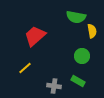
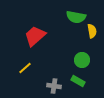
green circle: moved 4 px down
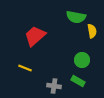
yellow line: rotated 64 degrees clockwise
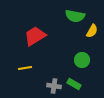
green semicircle: moved 1 px left, 1 px up
yellow semicircle: rotated 40 degrees clockwise
red trapezoid: rotated 10 degrees clockwise
yellow line: rotated 32 degrees counterclockwise
green rectangle: moved 4 px left, 3 px down
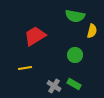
yellow semicircle: rotated 16 degrees counterclockwise
green circle: moved 7 px left, 5 px up
gray cross: rotated 24 degrees clockwise
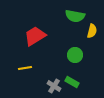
green rectangle: moved 2 px left, 2 px up
